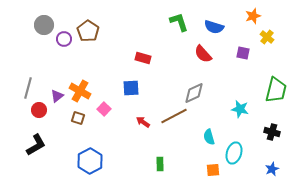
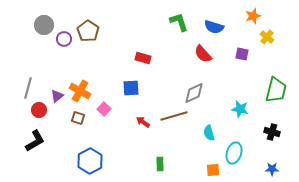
purple square: moved 1 px left, 1 px down
brown line: rotated 12 degrees clockwise
cyan semicircle: moved 4 px up
black L-shape: moved 1 px left, 4 px up
blue star: rotated 24 degrees clockwise
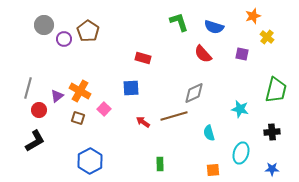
black cross: rotated 21 degrees counterclockwise
cyan ellipse: moved 7 px right
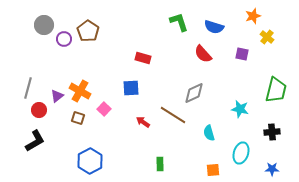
brown line: moved 1 px left, 1 px up; rotated 48 degrees clockwise
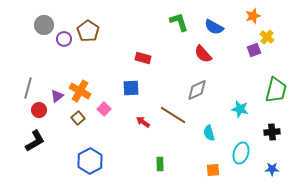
blue semicircle: rotated 12 degrees clockwise
purple square: moved 12 px right, 4 px up; rotated 32 degrees counterclockwise
gray diamond: moved 3 px right, 3 px up
brown square: rotated 32 degrees clockwise
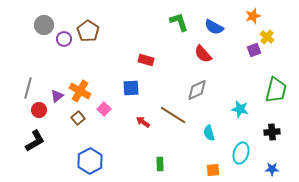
red rectangle: moved 3 px right, 2 px down
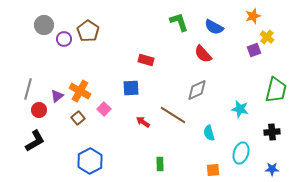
gray line: moved 1 px down
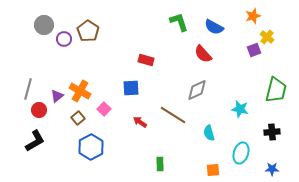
red arrow: moved 3 px left
blue hexagon: moved 1 px right, 14 px up
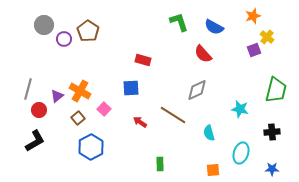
red rectangle: moved 3 px left
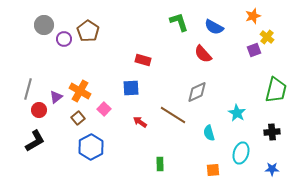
gray diamond: moved 2 px down
purple triangle: moved 1 px left, 1 px down
cyan star: moved 3 px left, 4 px down; rotated 18 degrees clockwise
